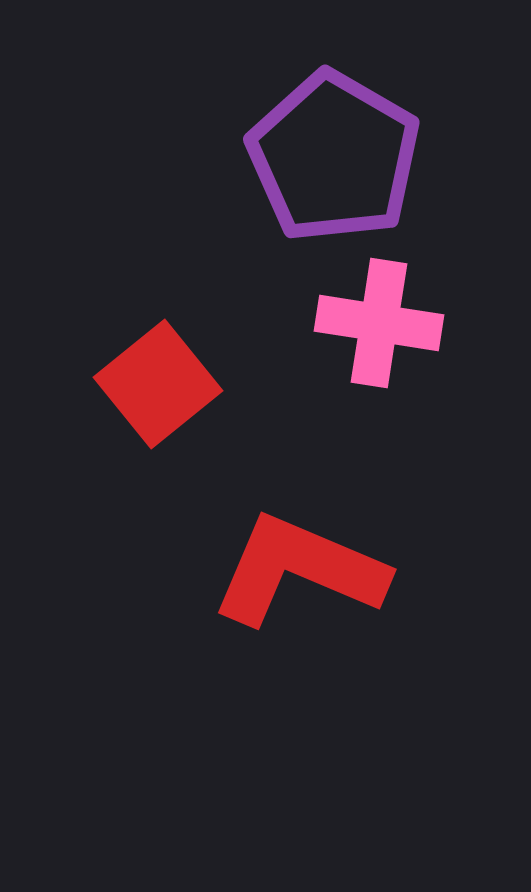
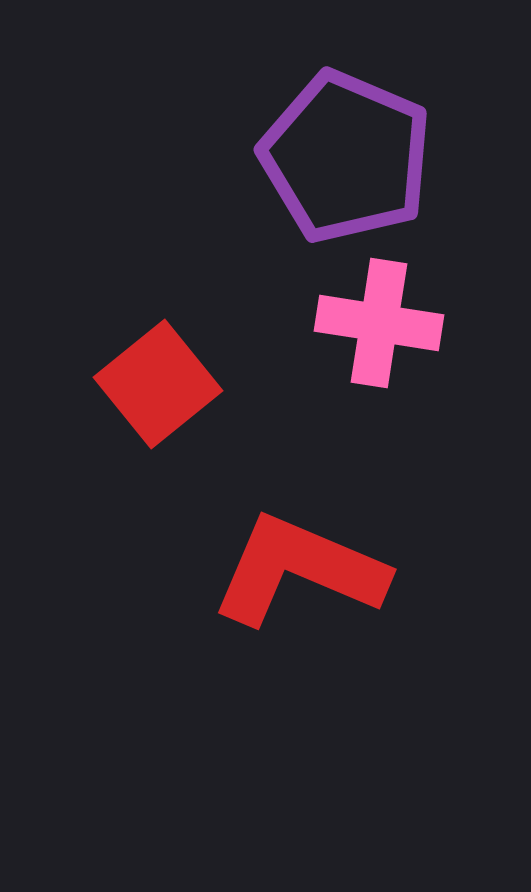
purple pentagon: moved 12 px right; rotated 7 degrees counterclockwise
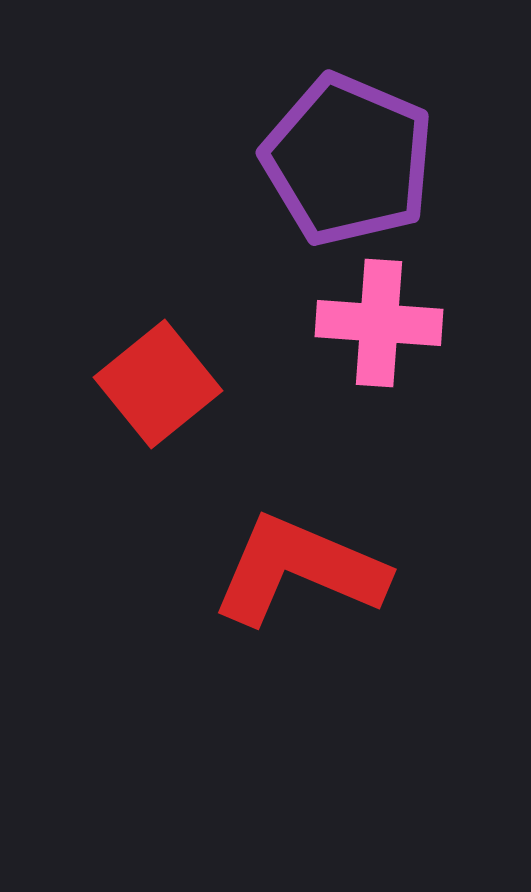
purple pentagon: moved 2 px right, 3 px down
pink cross: rotated 5 degrees counterclockwise
